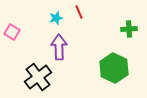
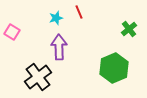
green cross: rotated 35 degrees counterclockwise
green hexagon: rotated 12 degrees clockwise
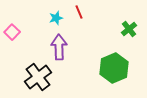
pink square: rotated 14 degrees clockwise
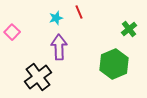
green hexagon: moved 4 px up
